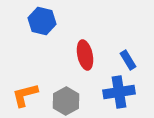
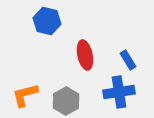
blue hexagon: moved 5 px right
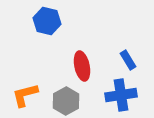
red ellipse: moved 3 px left, 11 px down
blue cross: moved 2 px right, 3 px down
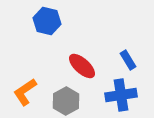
red ellipse: rotated 36 degrees counterclockwise
orange L-shape: moved 3 px up; rotated 20 degrees counterclockwise
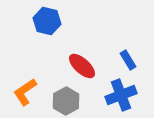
blue cross: rotated 12 degrees counterclockwise
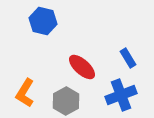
blue hexagon: moved 4 px left
blue rectangle: moved 2 px up
red ellipse: moved 1 px down
orange L-shape: moved 1 px down; rotated 24 degrees counterclockwise
